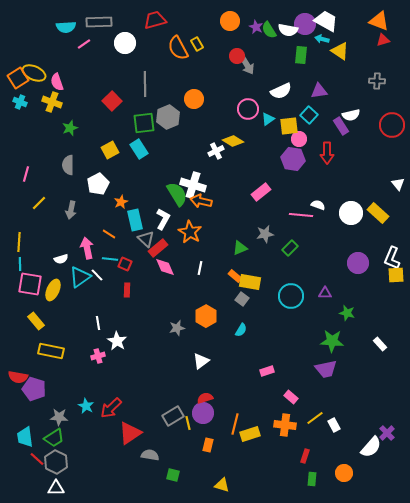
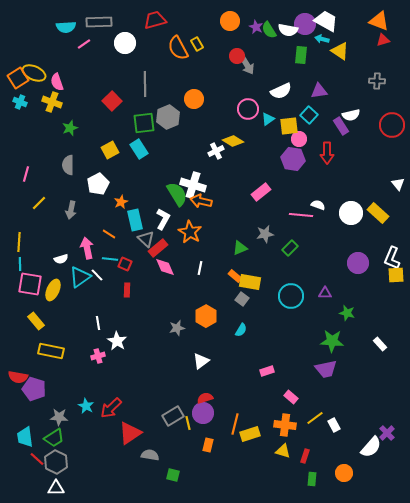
yellow triangle at (222, 485): moved 61 px right, 34 px up
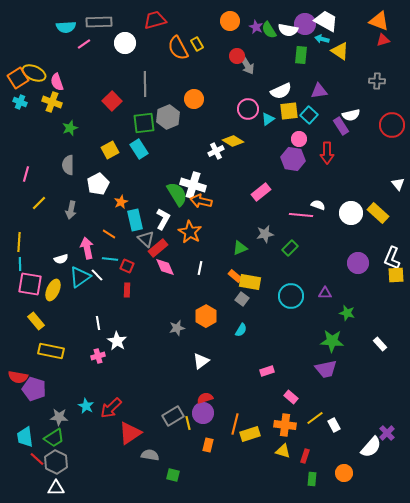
yellow square at (289, 126): moved 15 px up
red square at (125, 264): moved 2 px right, 2 px down
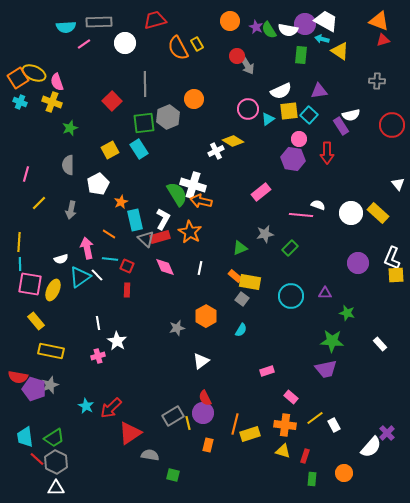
red rectangle at (158, 248): moved 2 px right, 11 px up; rotated 24 degrees clockwise
red semicircle at (205, 398): rotated 98 degrees counterclockwise
gray star at (59, 417): moved 9 px left, 32 px up; rotated 24 degrees counterclockwise
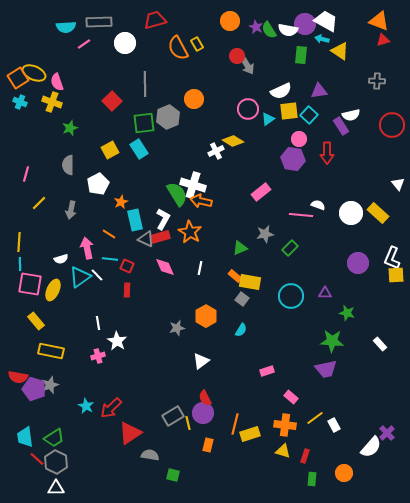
gray triangle at (146, 239): rotated 18 degrees counterclockwise
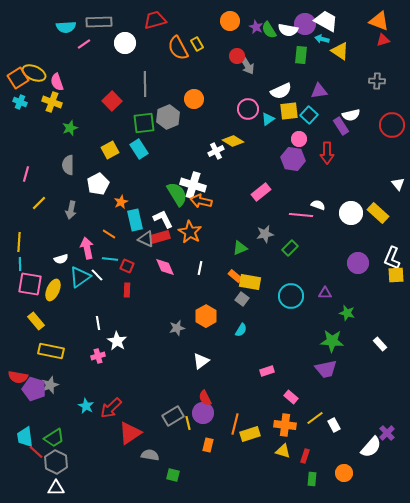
white L-shape at (163, 219): rotated 55 degrees counterclockwise
red line at (37, 459): moved 1 px left, 7 px up
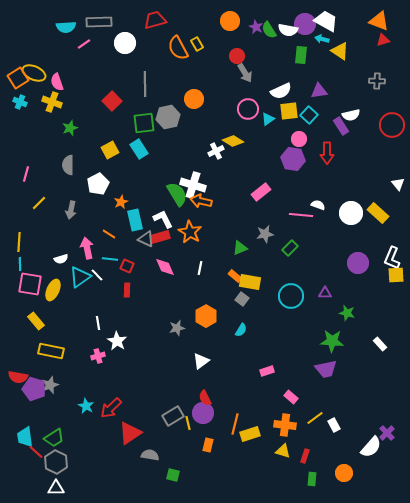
gray arrow at (247, 65): moved 2 px left, 8 px down
gray hexagon at (168, 117): rotated 10 degrees clockwise
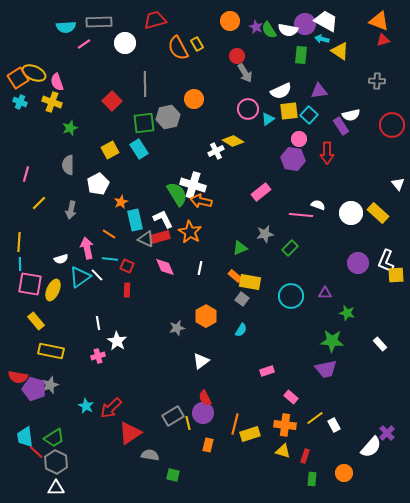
white L-shape at (392, 258): moved 6 px left, 3 px down
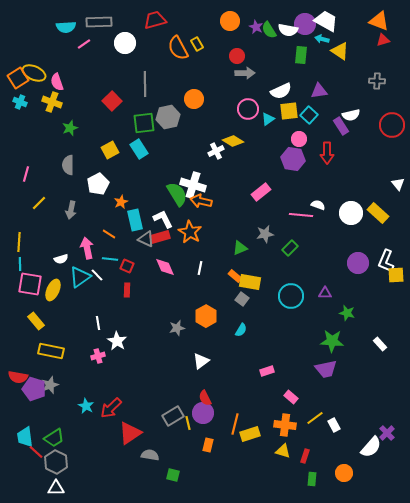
gray arrow at (245, 73): rotated 60 degrees counterclockwise
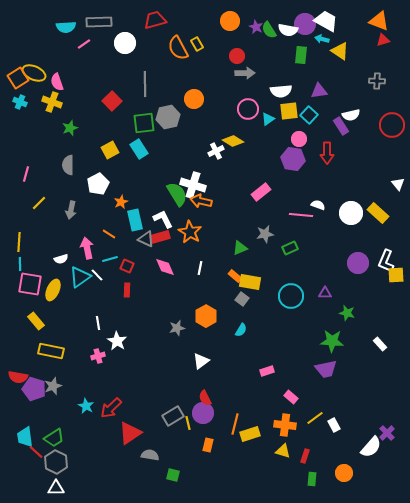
white semicircle at (281, 91): rotated 20 degrees clockwise
green rectangle at (290, 248): rotated 21 degrees clockwise
cyan line at (110, 259): rotated 21 degrees counterclockwise
gray star at (50, 385): moved 3 px right, 1 px down
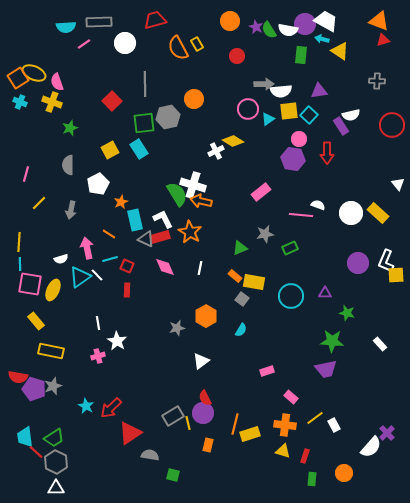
gray arrow at (245, 73): moved 19 px right, 11 px down
yellow rectangle at (250, 282): moved 4 px right
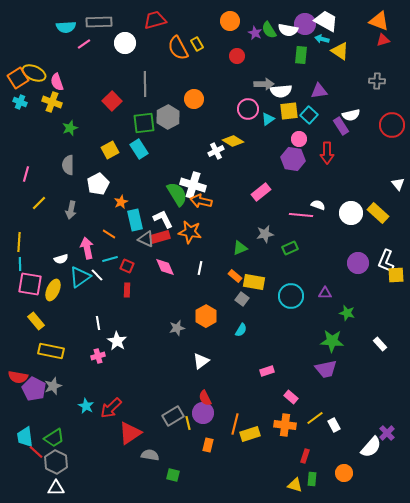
purple star at (256, 27): moved 1 px left, 6 px down
gray hexagon at (168, 117): rotated 15 degrees counterclockwise
orange star at (190, 232): rotated 20 degrees counterclockwise
purple pentagon at (34, 389): rotated 10 degrees clockwise
yellow triangle at (283, 451): moved 12 px right, 34 px down
